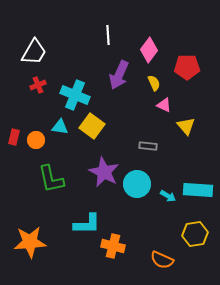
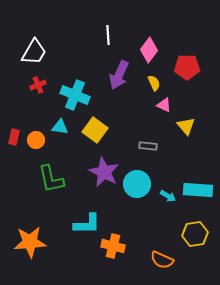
yellow square: moved 3 px right, 4 px down
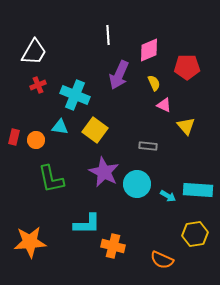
pink diamond: rotated 30 degrees clockwise
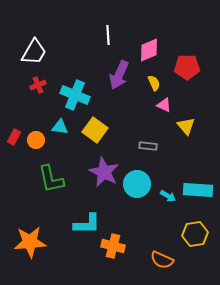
red rectangle: rotated 14 degrees clockwise
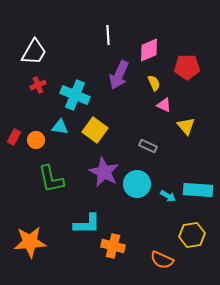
gray rectangle: rotated 18 degrees clockwise
yellow hexagon: moved 3 px left, 1 px down
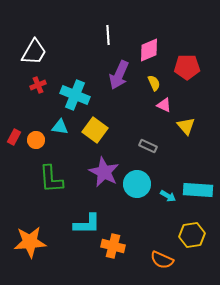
green L-shape: rotated 8 degrees clockwise
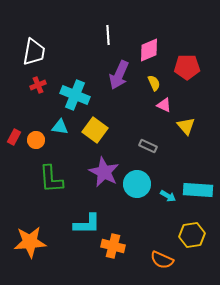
white trapezoid: rotated 20 degrees counterclockwise
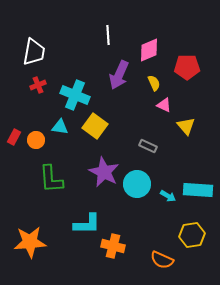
yellow square: moved 4 px up
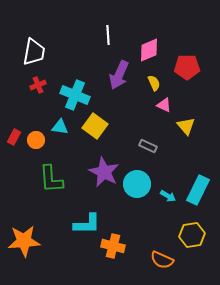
cyan rectangle: rotated 68 degrees counterclockwise
orange star: moved 6 px left, 1 px up
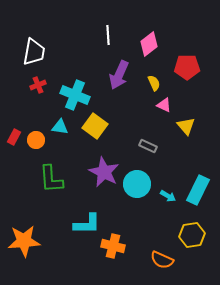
pink diamond: moved 6 px up; rotated 15 degrees counterclockwise
